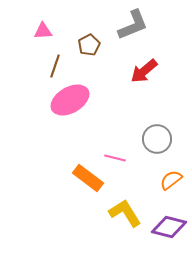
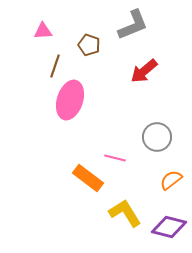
brown pentagon: rotated 25 degrees counterclockwise
pink ellipse: rotated 42 degrees counterclockwise
gray circle: moved 2 px up
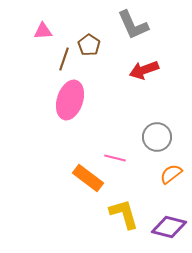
gray L-shape: rotated 88 degrees clockwise
brown pentagon: rotated 15 degrees clockwise
brown line: moved 9 px right, 7 px up
red arrow: moved 1 px up; rotated 20 degrees clockwise
orange semicircle: moved 6 px up
yellow L-shape: moved 1 px left, 1 px down; rotated 16 degrees clockwise
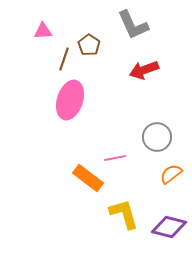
pink line: rotated 25 degrees counterclockwise
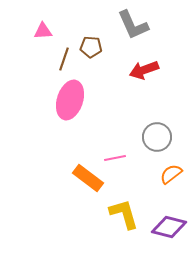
brown pentagon: moved 2 px right, 2 px down; rotated 30 degrees counterclockwise
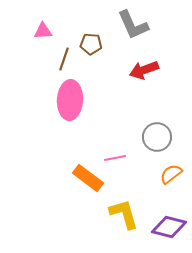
brown pentagon: moved 3 px up
pink ellipse: rotated 15 degrees counterclockwise
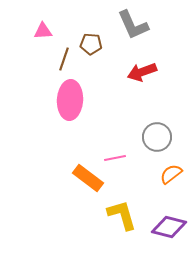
red arrow: moved 2 px left, 2 px down
yellow L-shape: moved 2 px left, 1 px down
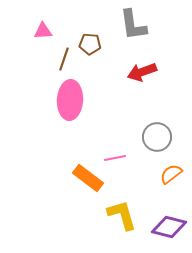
gray L-shape: rotated 16 degrees clockwise
brown pentagon: moved 1 px left
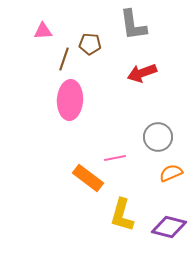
red arrow: moved 1 px down
gray circle: moved 1 px right
orange semicircle: moved 1 px up; rotated 15 degrees clockwise
yellow L-shape: rotated 148 degrees counterclockwise
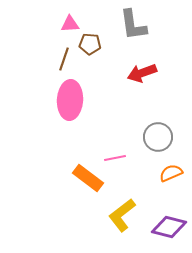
pink triangle: moved 27 px right, 7 px up
yellow L-shape: rotated 36 degrees clockwise
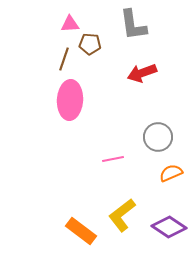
pink line: moved 2 px left, 1 px down
orange rectangle: moved 7 px left, 53 px down
purple diamond: rotated 20 degrees clockwise
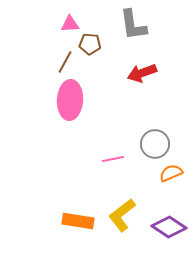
brown line: moved 1 px right, 3 px down; rotated 10 degrees clockwise
gray circle: moved 3 px left, 7 px down
orange rectangle: moved 3 px left, 10 px up; rotated 28 degrees counterclockwise
